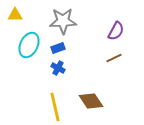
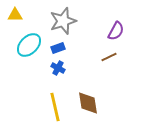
gray star: rotated 16 degrees counterclockwise
cyan ellipse: rotated 20 degrees clockwise
brown line: moved 5 px left, 1 px up
brown diamond: moved 3 px left, 2 px down; rotated 25 degrees clockwise
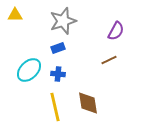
cyan ellipse: moved 25 px down
brown line: moved 3 px down
blue cross: moved 6 px down; rotated 24 degrees counterclockwise
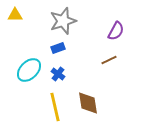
blue cross: rotated 32 degrees clockwise
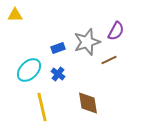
gray star: moved 24 px right, 21 px down
yellow line: moved 13 px left
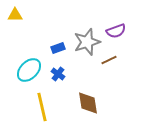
purple semicircle: rotated 42 degrees clockwise
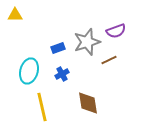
cyan ellipse: moved 1 px down; rotated 30 degrees counterclockwise
blue cross: moved 4 px right; rotated 24 degrees clockwise
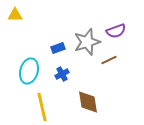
brown diamond: moved 1 px up
